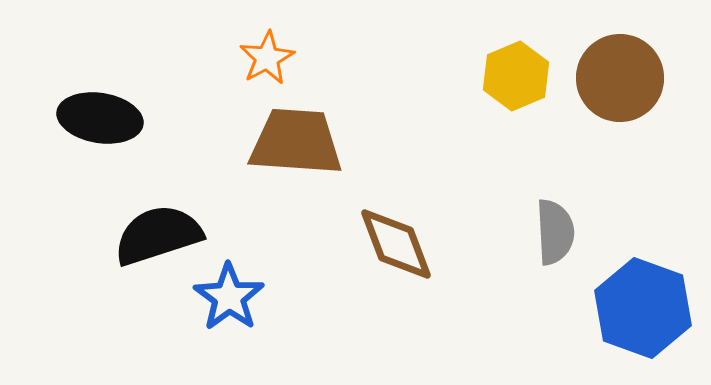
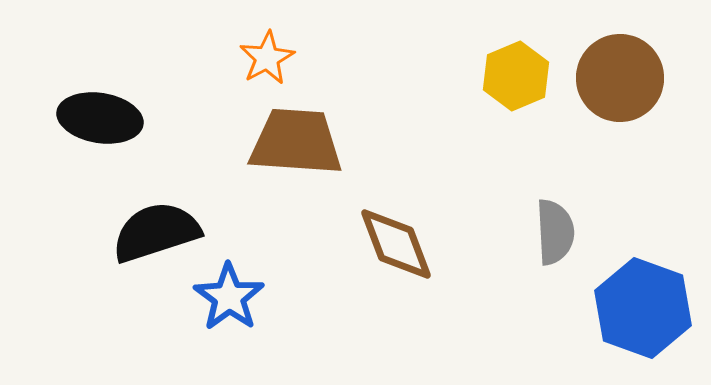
black semicircle: moved 2 px left, 3 px up
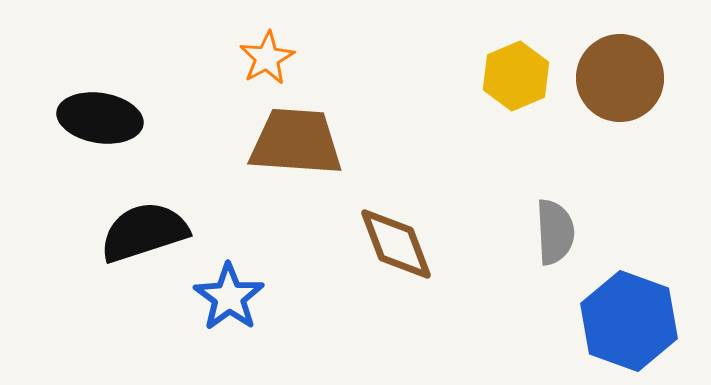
black semicircle: moved 12 px left
blue hexagon: moved 14 px left, 13 px down
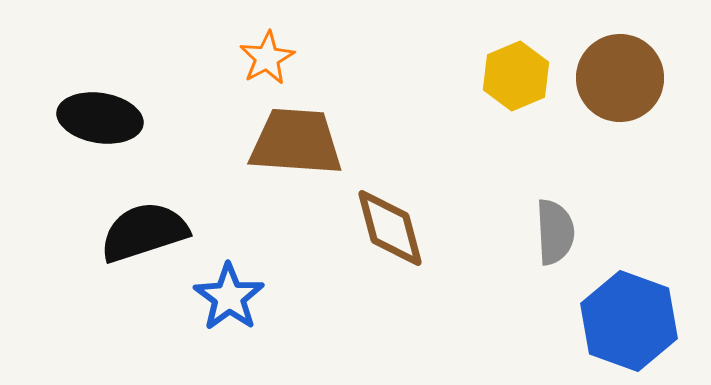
brown diamond: moved 6 px left, 16 px up; rotated 6 degrees clockwise
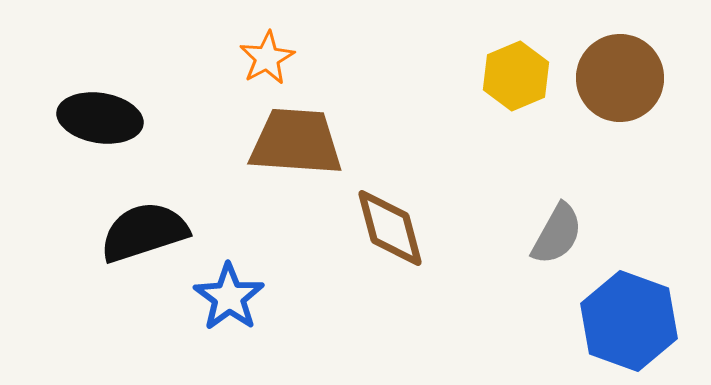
gray semicircle: moved 2 px right, 2 px down; rotated 32 degrees clockwise
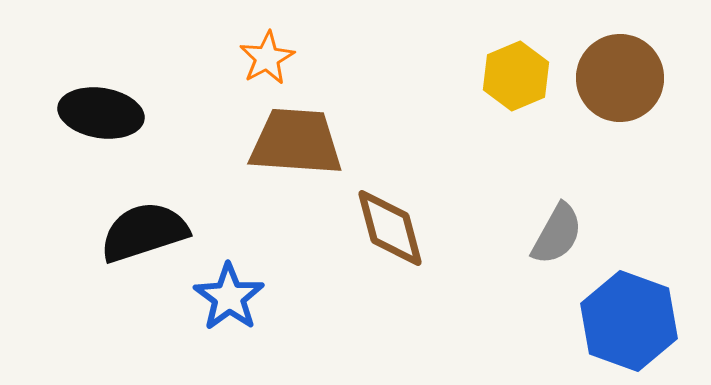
black ellipse: moved 1 px right, 5 px up
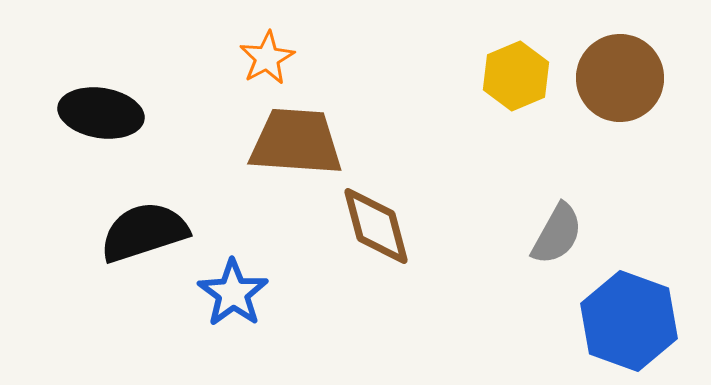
brown diamond: moved 14 px left, 2 px up
blue star: moved 4 px right, 4 px up
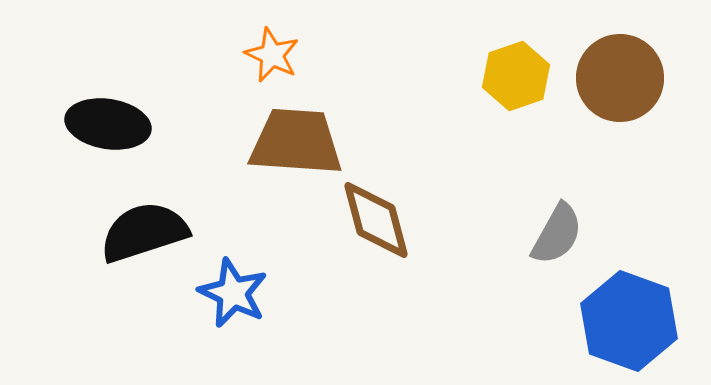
orange star: moved 5 px right, 3 px up; rotated 18 degrees counterclockwise
yellow hexagon: rotated 4 degrees clockwise
black ellipse: moved 7 px right, 11 px down
brown diamond: moved 6 px up
blue star: rotated 10 degrees counterclockwise
